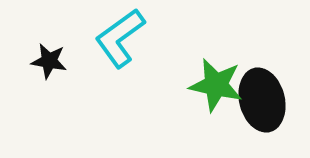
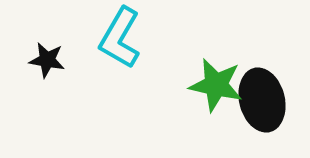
cyan L-shape: rotated 24 degrees counterclockwise
black star: moved 2 px left, 1 px up
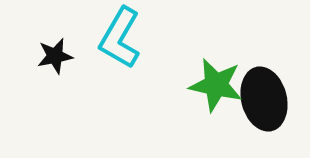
black star: moved 8 px right, 4 px up; rotated 21 degrees counterclockwise
black ellipse: moved 2 px right, 1 px up
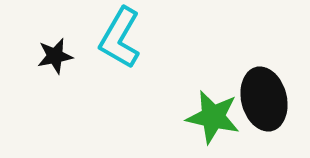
green star: moved 3 px left, 32 px down
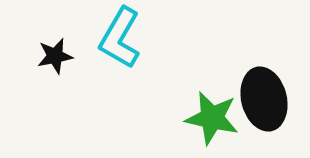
green star: moved 1 px left, 1 px down
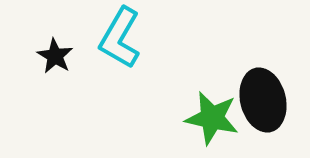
black star: rotated 30 degrees counterclockwise
black ellipse: moved 1 px left, 1 px down
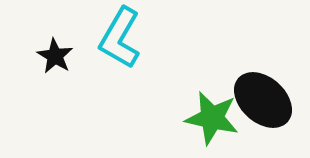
black ellipse: rotated 34 degrees counterclockwise
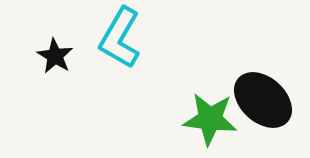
green star: moved 2 px left, 1 px down; rotated 6 degrees counterclockwise
